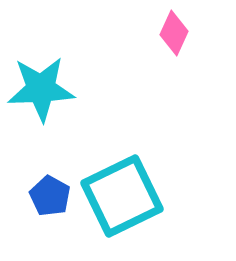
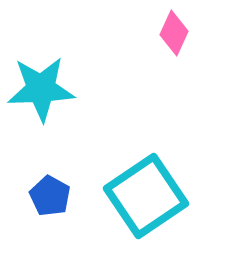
cyan square: moved 24 px right; rotated 8 degrees counterclockwise
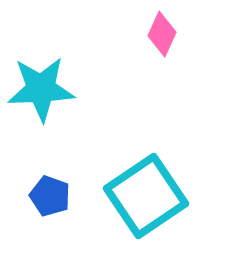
pink diamond: moved 12 px left, 1 px down
blue pentagon: rotated 9 degrees counterclockwise
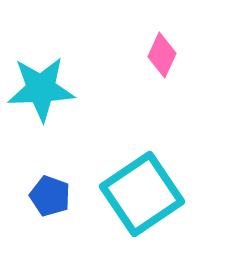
pink diamond: moved 21 px down
cyan square: moved 4 px left, 2 px up
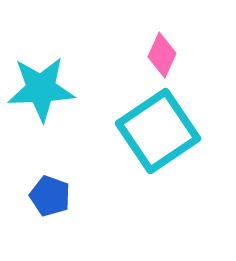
cyan square: moved 16 px right, 63 px up
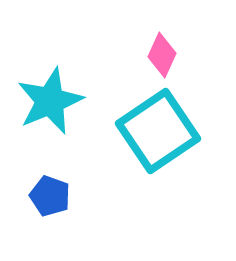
cyan star: moved 9 px right, 12 px down; rotated 20 degrees counterclockwise
